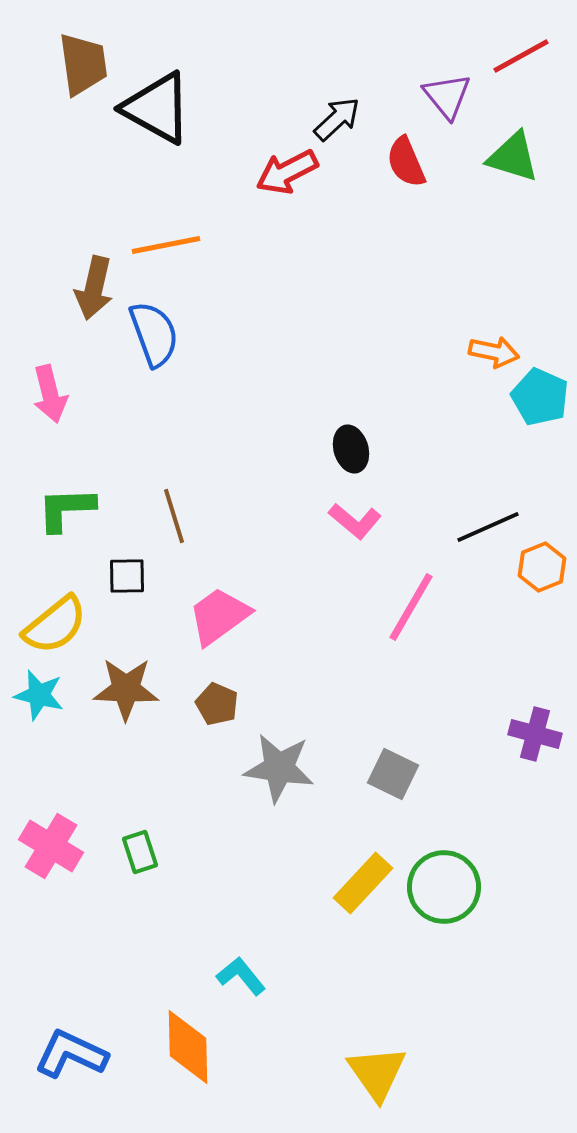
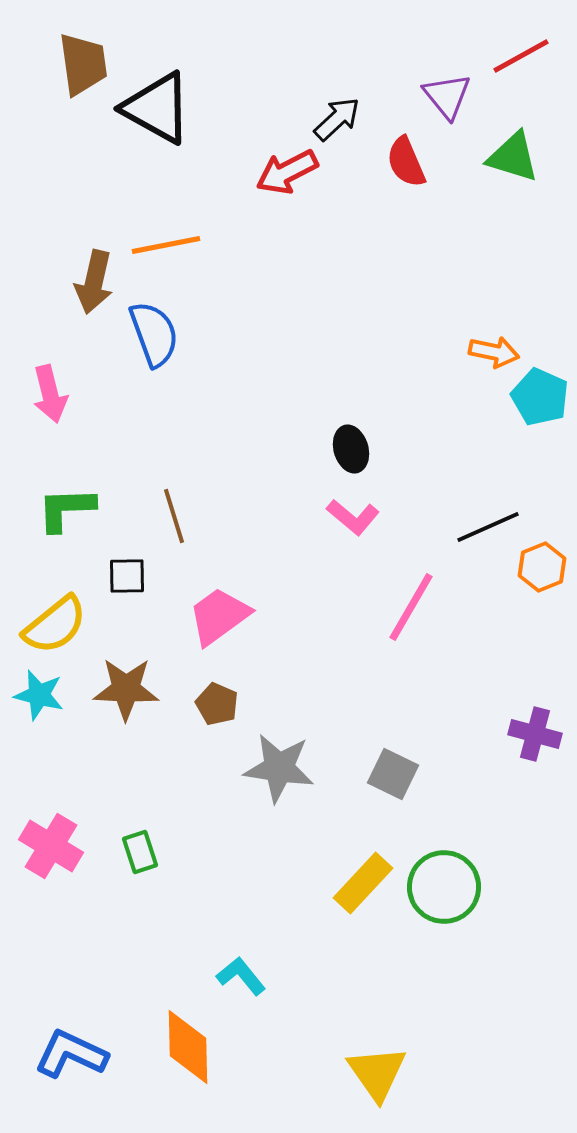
brown arrow: moved 6 px up
pink L-shape: moved 2 px left, 4 px up
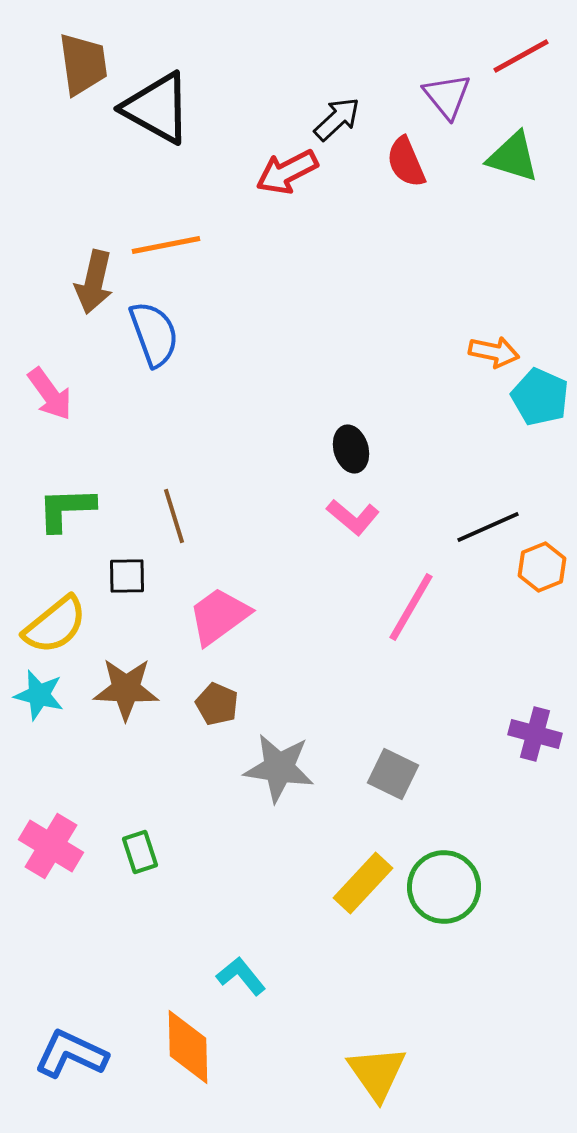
pink arrow: rotated 22 degrees counterclockwise
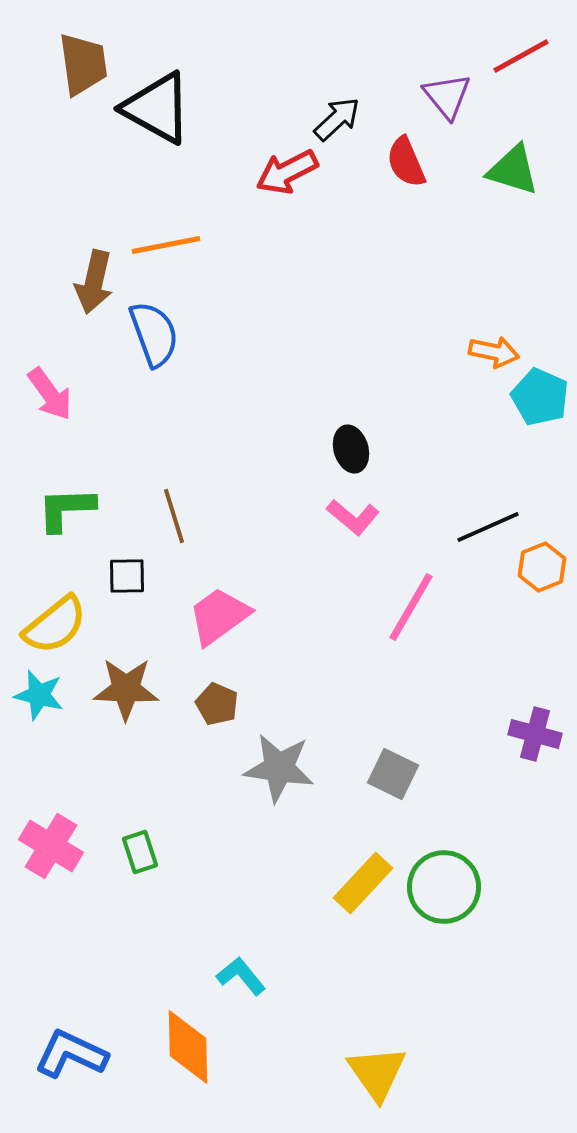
green triangle: moved 13 px down
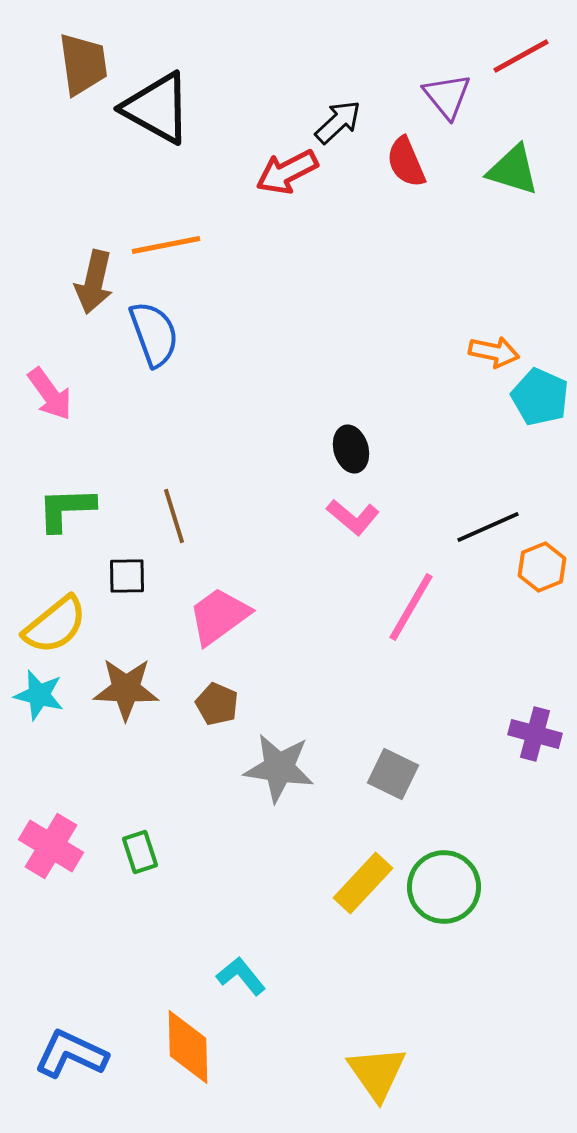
black arrow: moved 1 px right, 3 px down
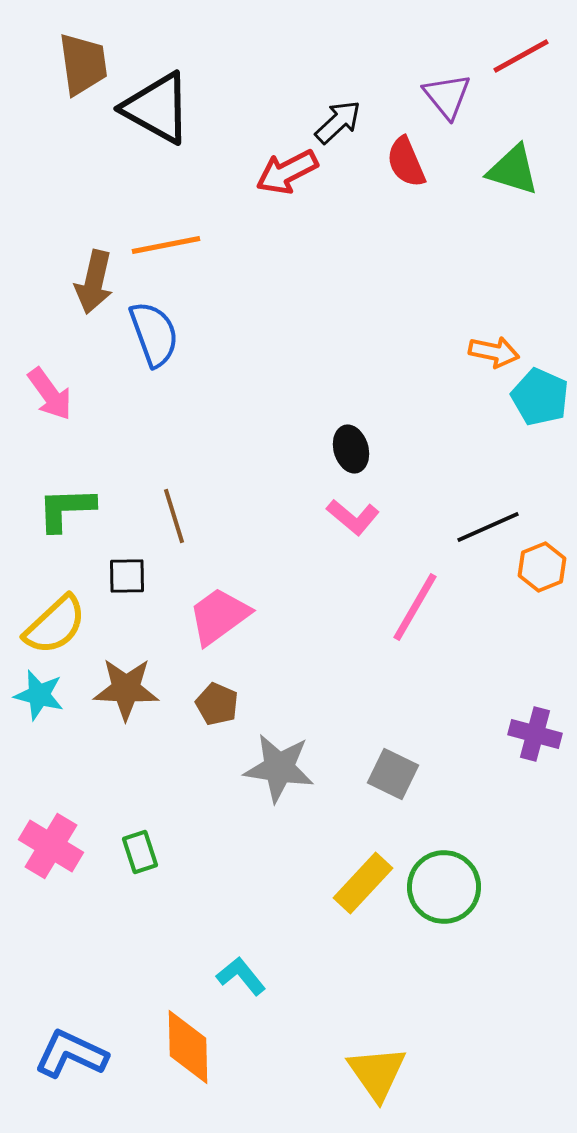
pink line: moved 4 px right
yellow semicircle: rotated 4 degrees counterclockwise
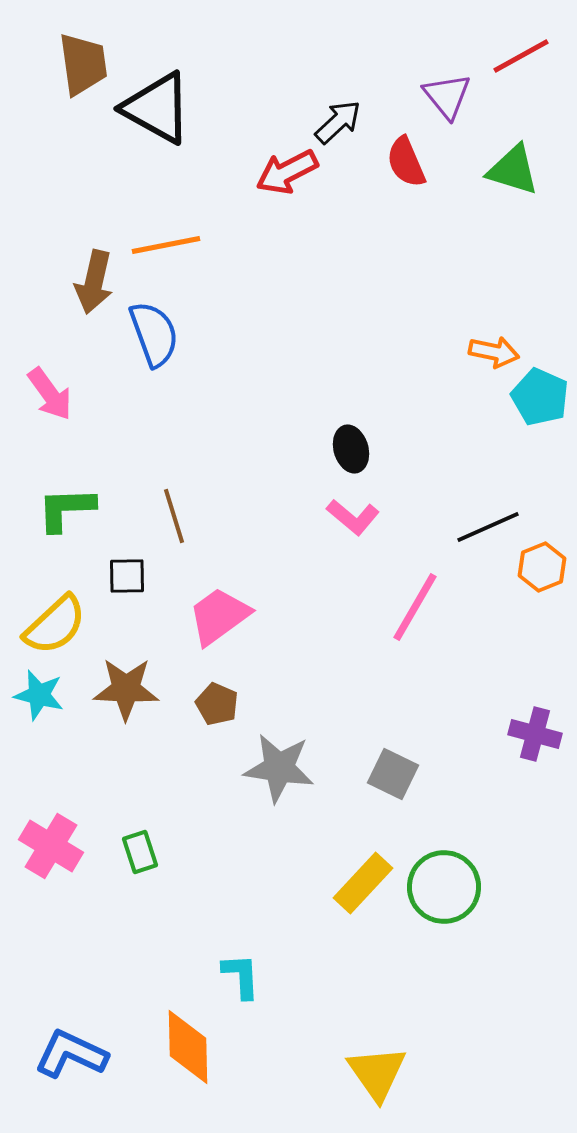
cyan L-shape: rotated 36 degrees clockwise
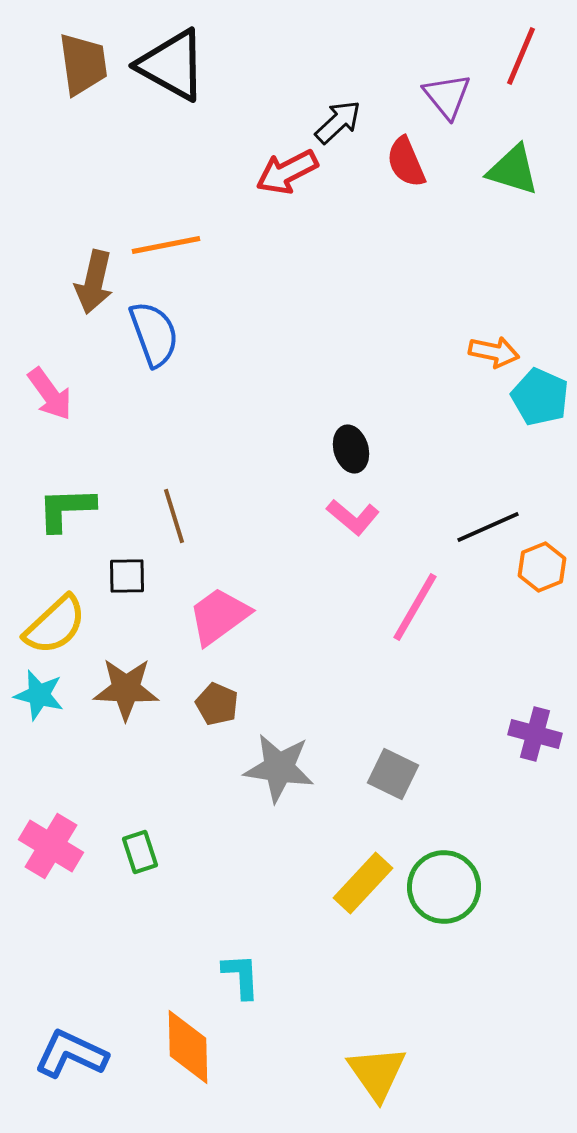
red line: rotated 38 degrees counterclockwise
black triangle: moved 15 px right, 43 px up
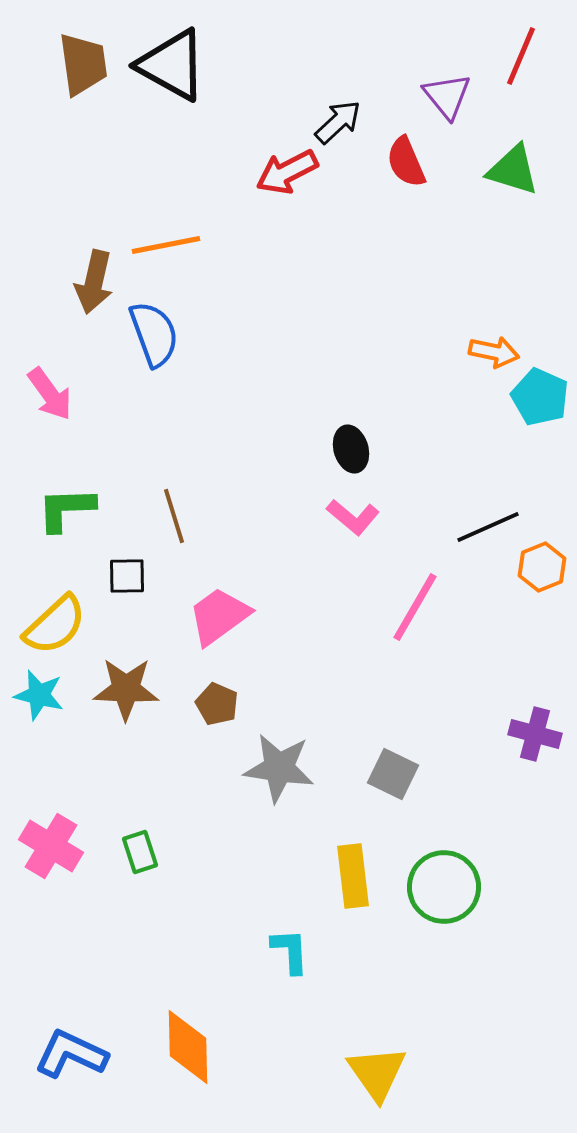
yellow rectangle: moved 10 px left, 7 px up; rotated 50 degrees counterclockwise
cyan L-shape: moved 49 px right, 25 px up
